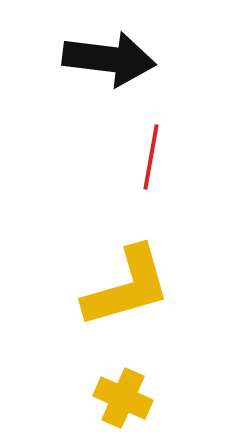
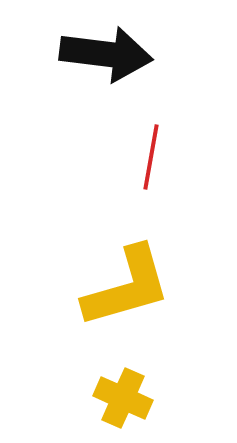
black arrow: moved 3 px left, 5 px up
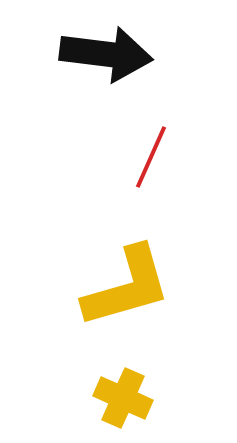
red line: rotated 14 degrees clockwise
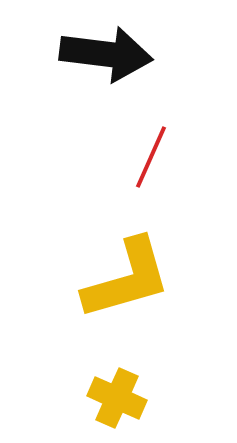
yellow L-shape: moved 8 px up
yellow cross: moved 6 px left
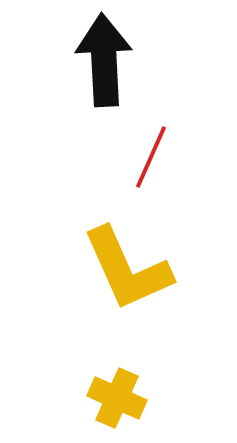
black arrow: moved 2 px left, 6 px down; rotated 100 degrees counterclockwise
yellow L-shape: moved 10 px up; rotated 82 degrees clockwise
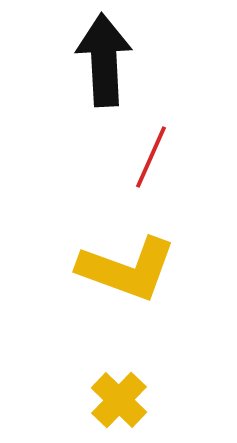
yellow L-shape: rotated 46 degrees counterclockwise
yellow cross: moved 2 px right, 2 px down; rotated 20 degrees clockwise
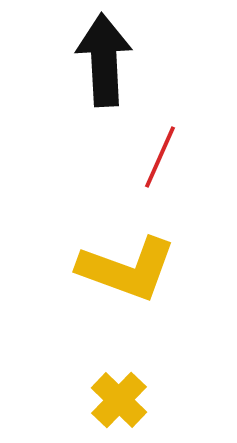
red line: moved 9 px right
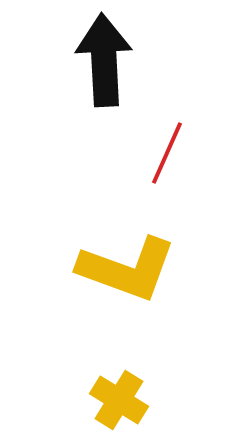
red line: moved 7 px right, 4 px up
yellow cross: rotated 12 degrees counterclockwise
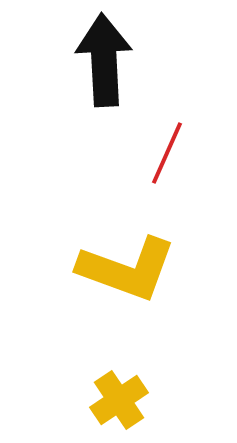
yellow cross: rotated 24 degrees clockwise
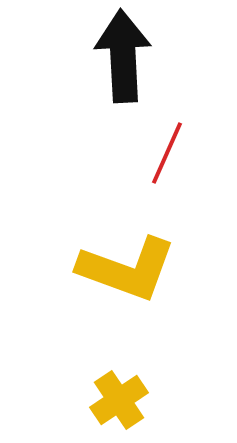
black arrow: moved 19 px right, 4 px up
